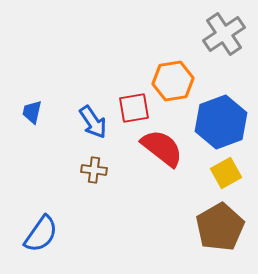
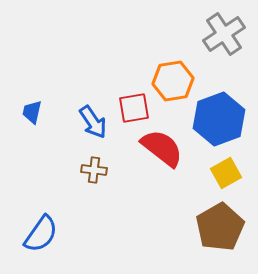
blue hexagon: moved 2 px left, 3 px up
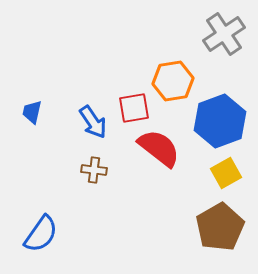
blue hexagon: moved 1 px right, 2 px down
red semicircle: moved 3 px left
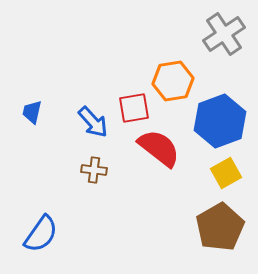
blue arrow: rotated 8 degrees counterclockwise
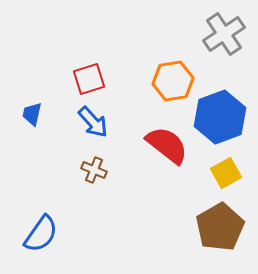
red square: moved 45 px left, 29 px up; rotated 8 degrees counterclockwise
blue trapezoid: moved 2 px down
blue hexagon: moved 4 px up
red semicircle: moved 8 px right, 3 px up
brown cross: rotated 15 degrees clockwise
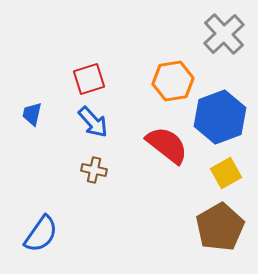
gray cross: rotated 9 degrees counterclockwise
brown cross: rotated 10 degrees counterclockwise
